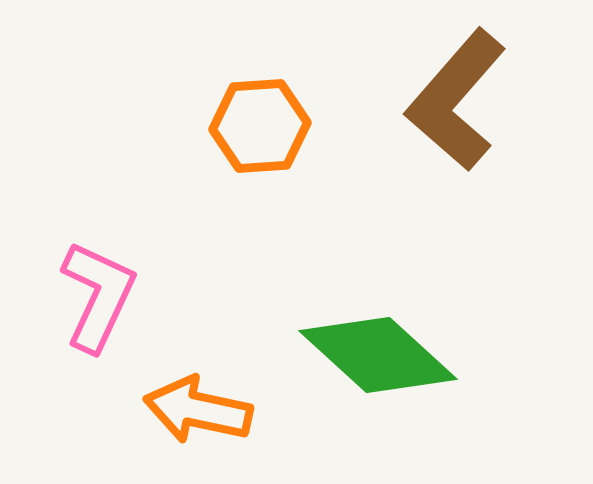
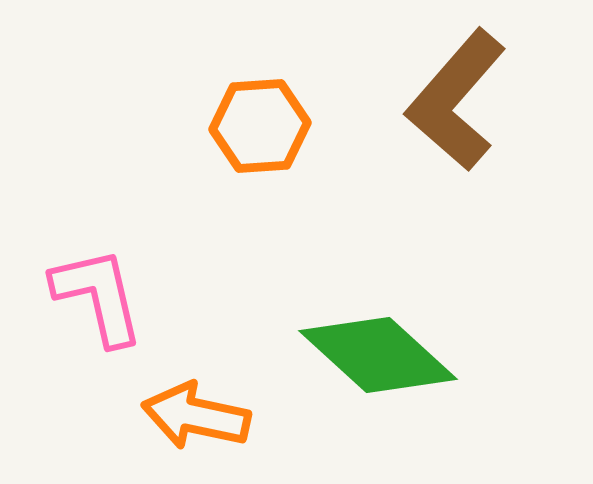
pink L-shape: rotated 38 degrees counterclockwise
orange arrow: moved 2 px left, 6 px down
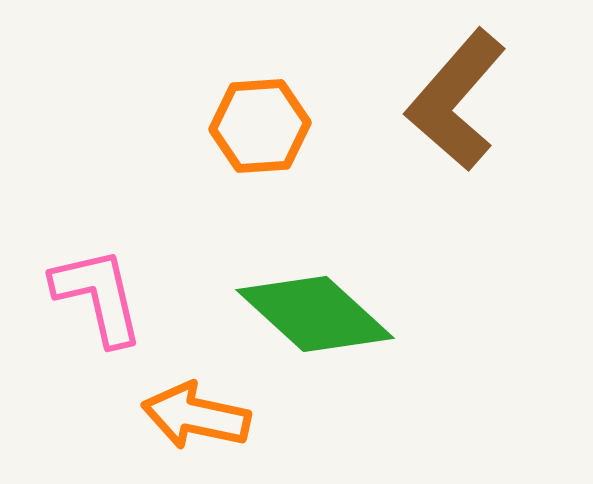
green diamond: moved 63 px left, 41 px up
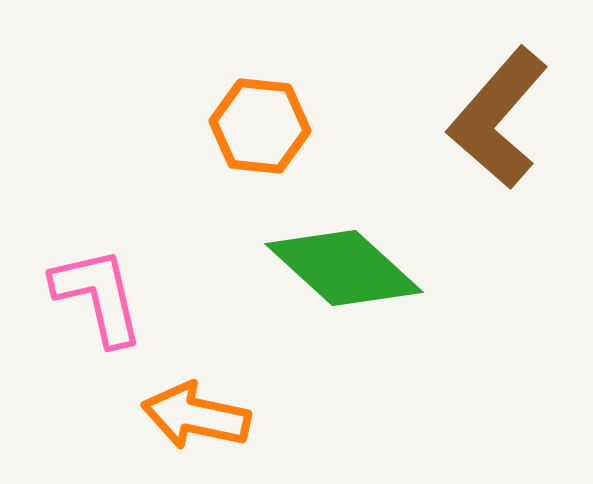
brown L-shape: moved 42 px right, 18 px down
orange hexagon: rotated 10 degrees clockwise
green diamond: moved 29 px right, 46 px up
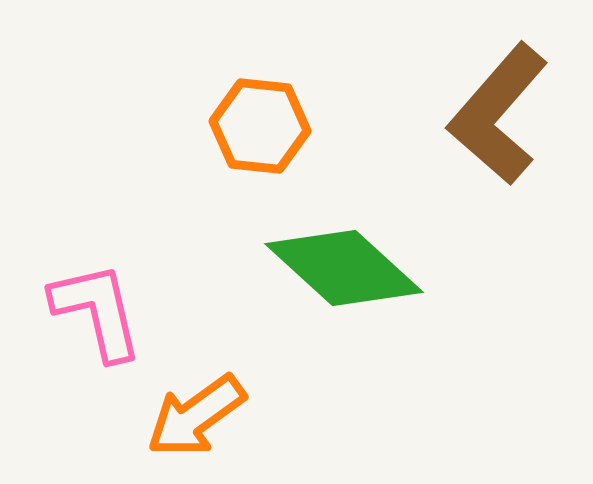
brown L-shape: moved 4 px up
pink L-shape: moved 1 px left, 15 px down
orange arrow: rotated 48 degrees counterclockwise
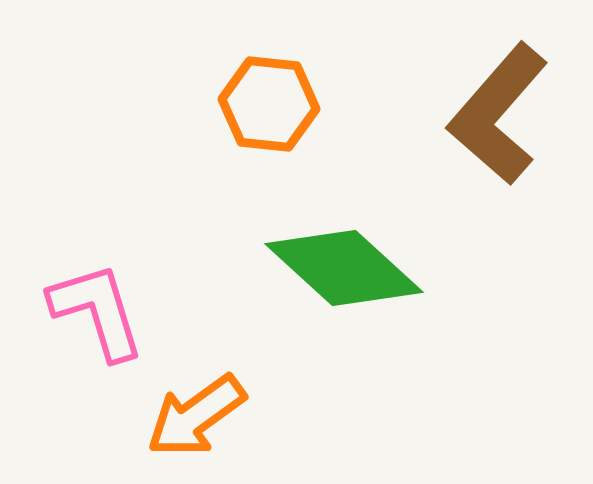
orange hexagon: moved 9 px right, 22 px up
pink L-shape: rotated 4 degrees counterclockwise
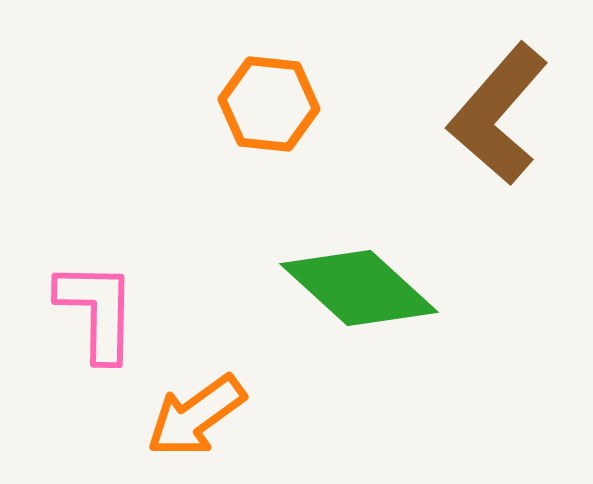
green diamond: moved 15 px right, 20 px down
pink L-shape: rotated 18 degrees clockwise
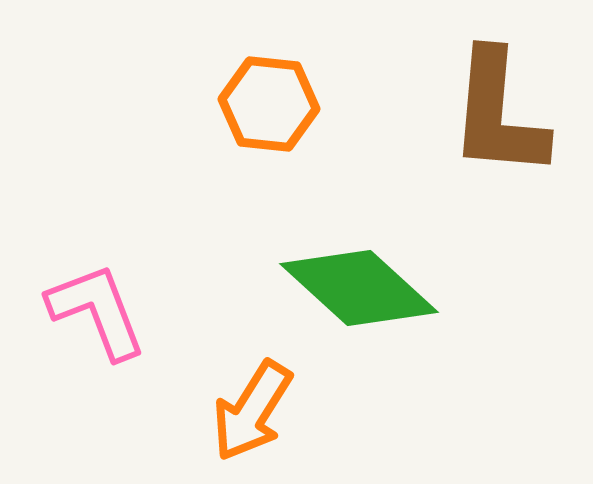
brown L-shape: rotated 36 degrees counterclockwise
pink L-shape: rotated 22 degrees counterclockwise
orange arrow: moved 56 px right, 5 px up; rotated 22 degrees counterclockwise
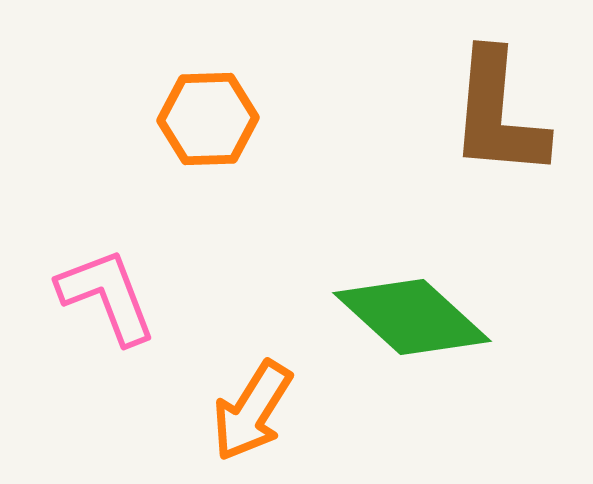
orange hexagon: moved 61 px left, 15 px down; rotated 8 degrees counterclockwise
green diamond: moved 53 px right, 29 px down
pink L-shape: moved 10 px right, 15 px up
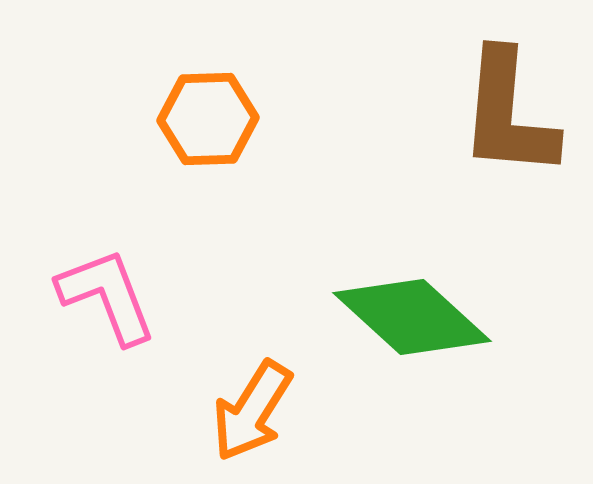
brown L-shape: moved 10 px right
